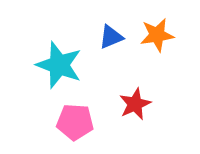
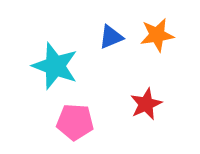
cyan star: moved 4 px left, 1 px down
red star: moved 11 px right
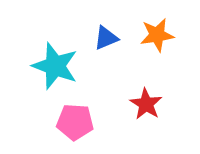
blue triangle: moved 5 px left, 1 px down
red star: rotated 16 degrees counterclockwise
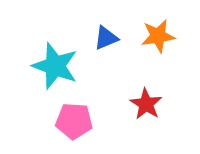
orange star: moved 1 px right, 1 px down
pink pentagon: moved 1 px left, 1 px up
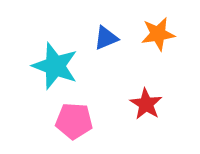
orange star: moved 2 px up
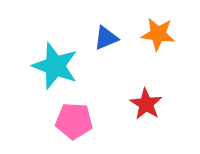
orange star: rotated 16 degrees clockwise
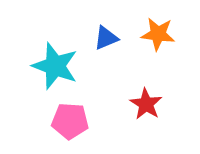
pink pentagon: moved 4 px left
